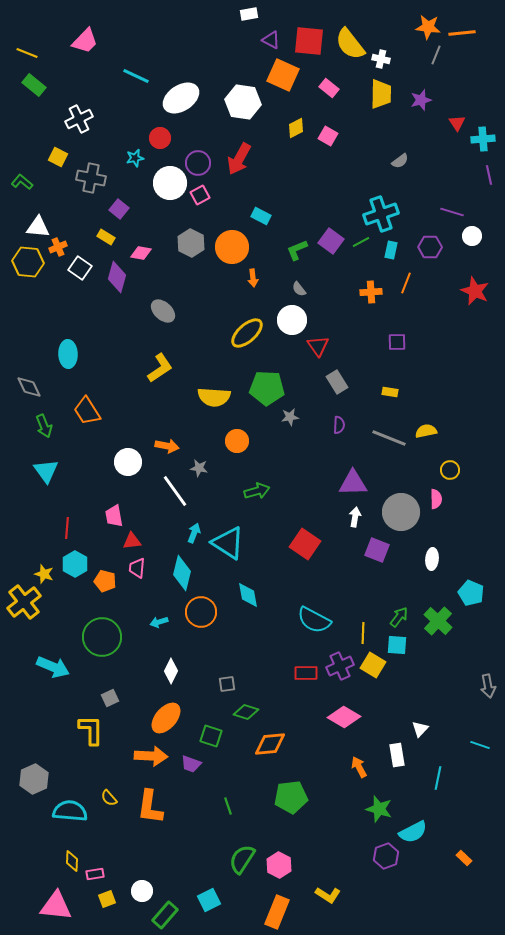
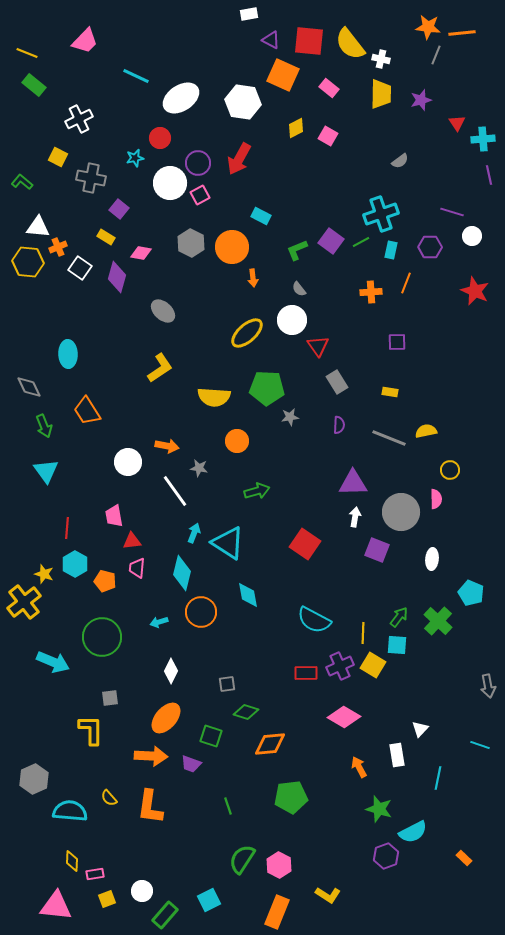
cyan arrow at (53, 667): moved 5 px up
gray square at (110, 698): rotated 18 degrees clockwise
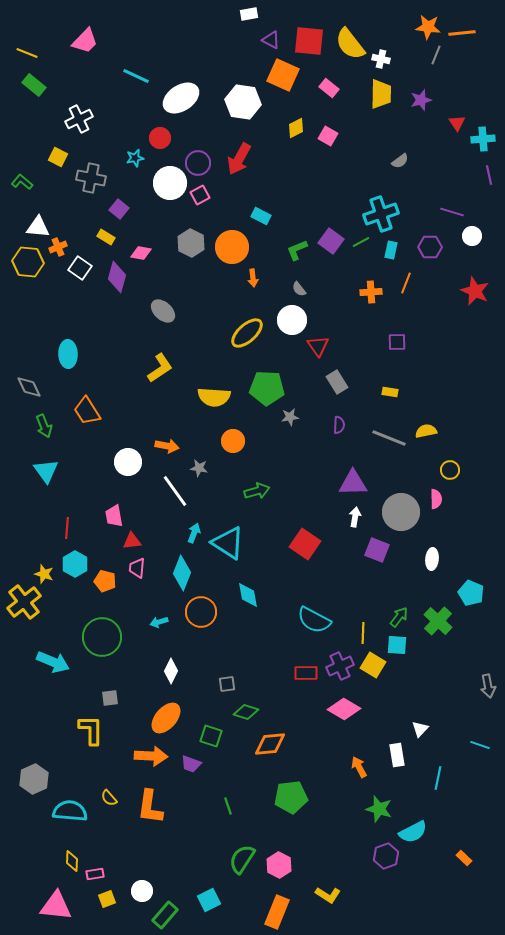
orange circle at (237, 441): moved 4 px left
cyan diamond at (182, 573): rotated 8 degrees clockwise
pink diamond at (344, 717): moved 8 px up
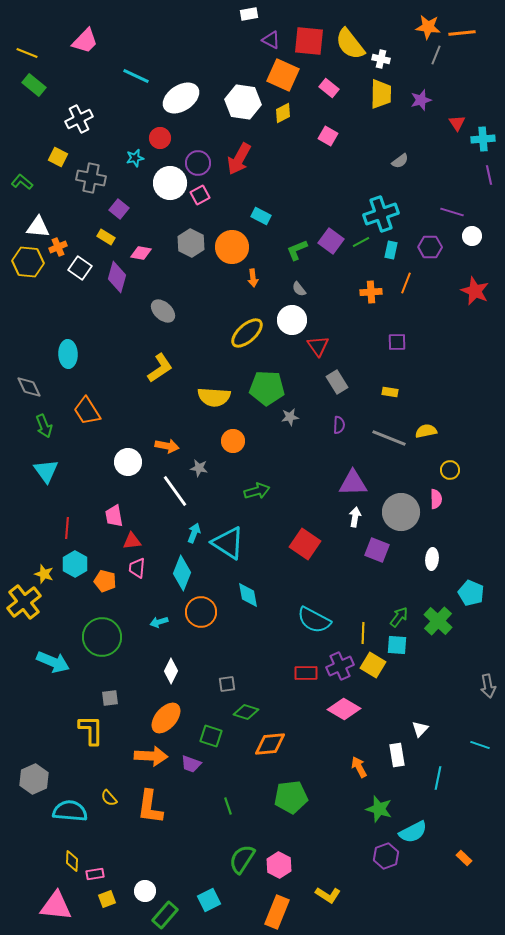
yellow diamond at (296, 128): moved 13 px left, 15 px up
white circle at (142, 891): moved 3 px right
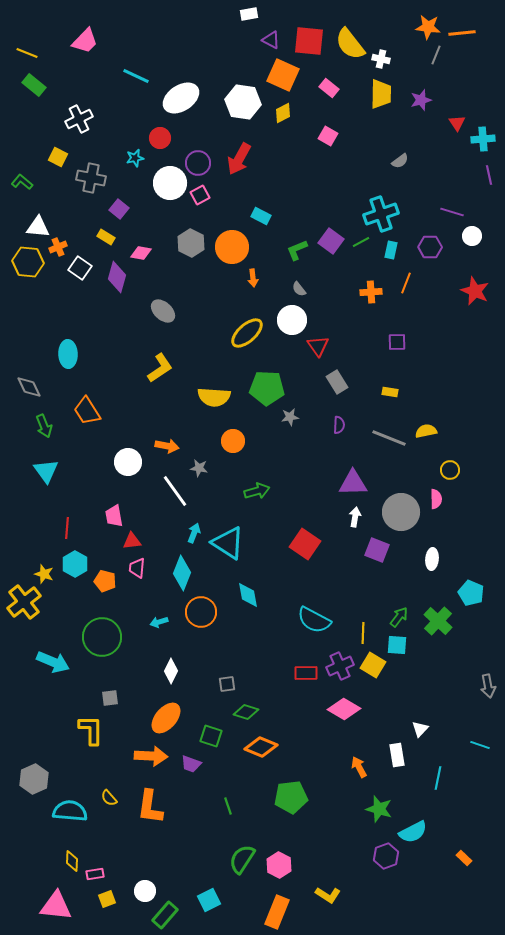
orange diamond at (270, 744): moved 9 px left, 3 px down; rotated 28 degrees clockwise
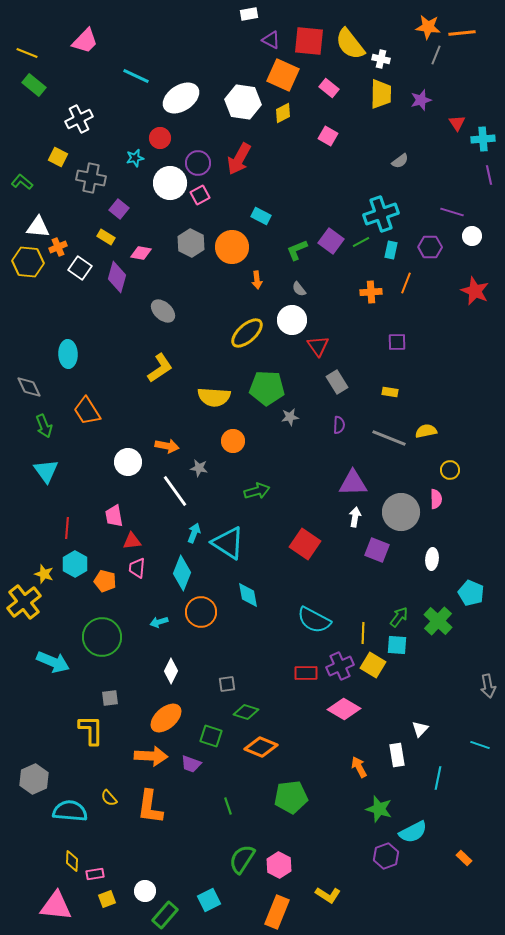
orange arrow at (253, 278): moved 4 px right, 2 px down
orange ellipse at (166, 718): rotated 8 degrees clockwise
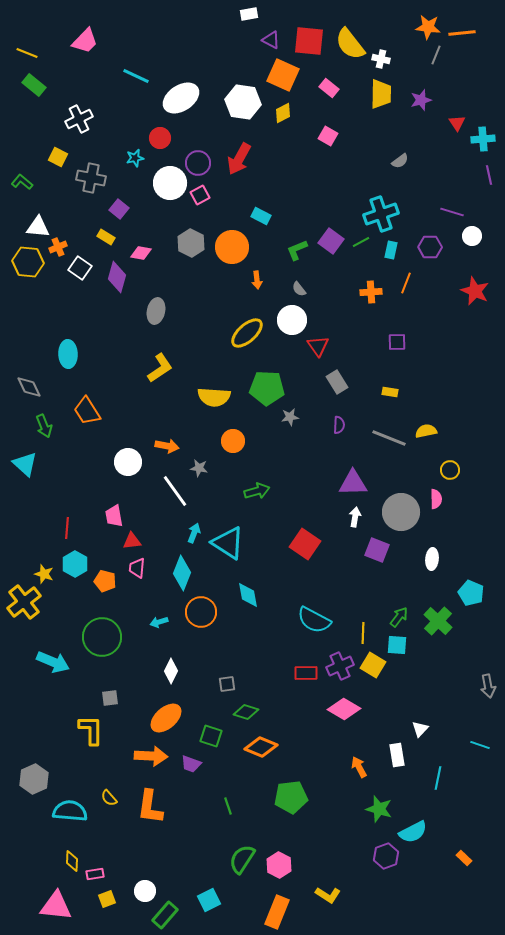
gray ellipse at (163, 311): moved 7 px left; rotated 60 degrees clockwise
cyan triangle at (46, 471): moved 21 px left, 7 px up; rotated 12 degrees counterclockwise
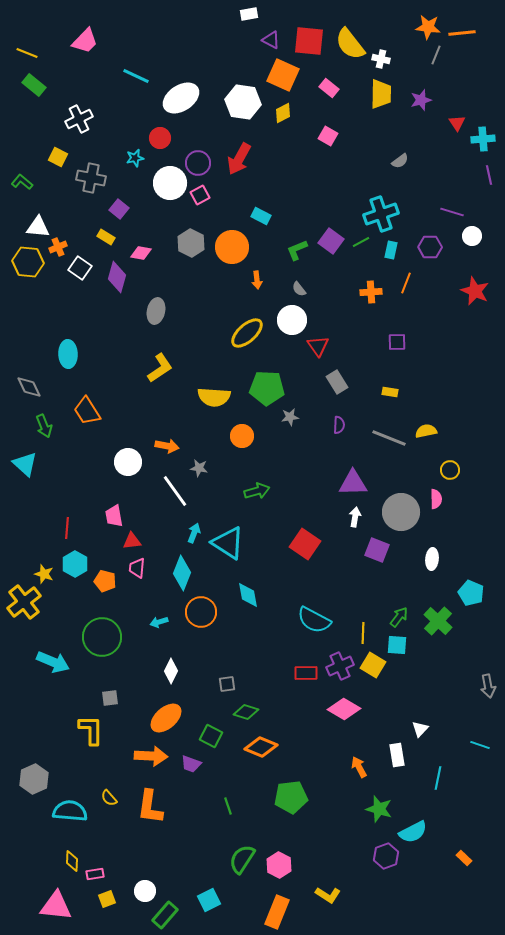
orange circle at (233, 441): moved 9 px right, 5 px up
green square at (211, 736): rotated 10 degrees clockwise
